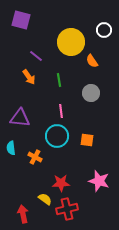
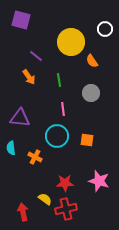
white circle: moved 1 px right, 1 px up
pink line: moved 2 px right, 2 px up
red star: moved 4 px right
red cross: moved 1 px left
red arrow: moved 2 px up
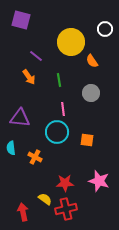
cyan circle: moved 4 px up
